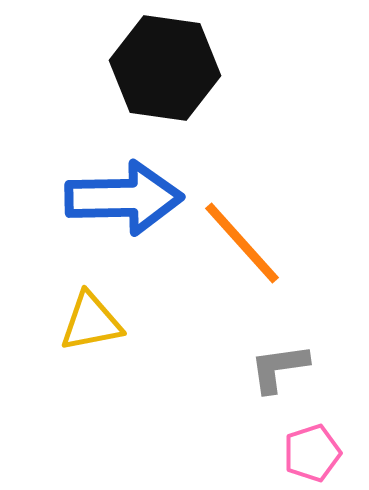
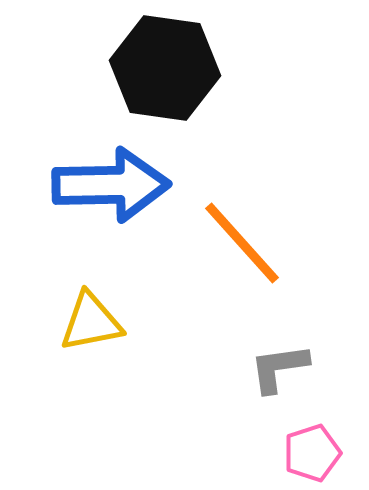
blue arrow: moved 13 px left, 13 px up
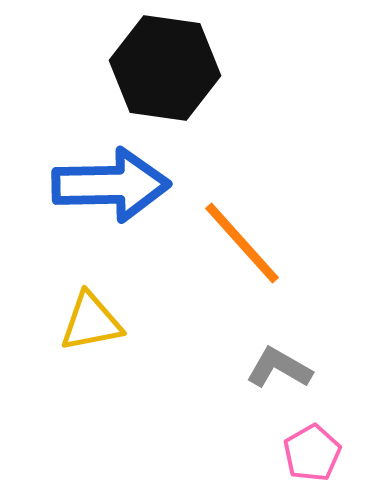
gray L-shape: rotated 38 degrees clockwise
pink pentagon: rotated 12 degrees counterclockwise
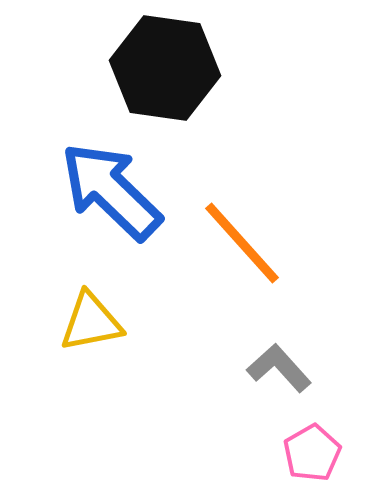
blue arrow: moved 6 px down; rotated 135 degrees counterclockwise
gray L-shape: rotated 18 degrees clockwise
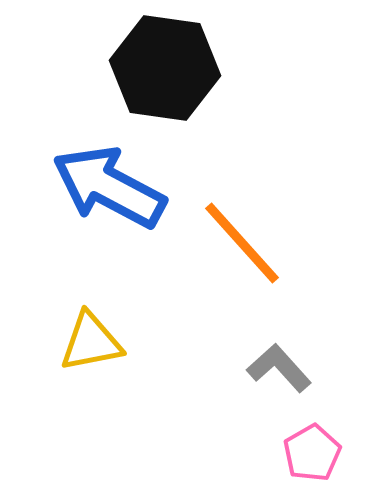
blue arrow: moved 2 px left, 4 px up; rotated 16 degrees counterclockwise
yellow triangle: moved 20 px down
